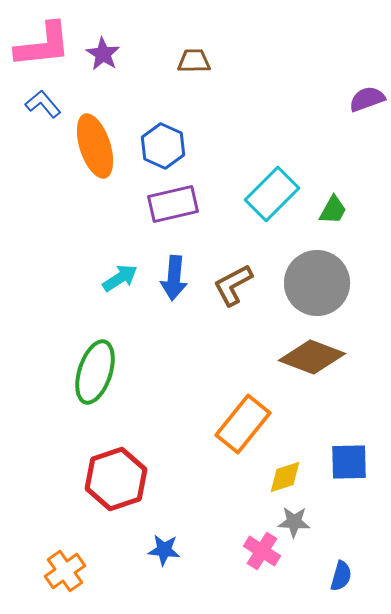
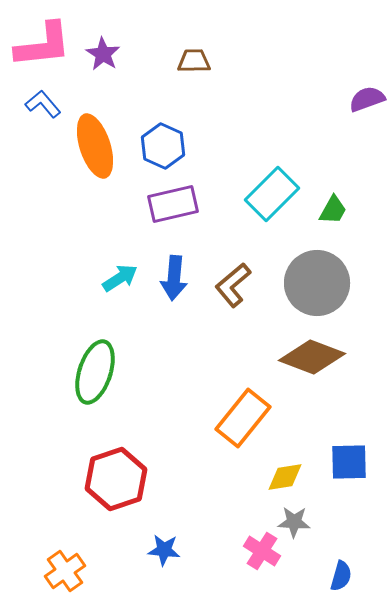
brown L-shape: rotated 12 degrees counterclockwise
orange rectangle: moved 6 px up
yellow diamond: rotated 9 degrees clockwise
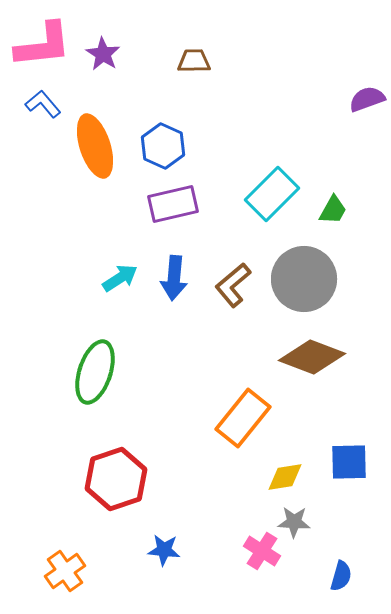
gray circle: moved 13 px left, 4 px up
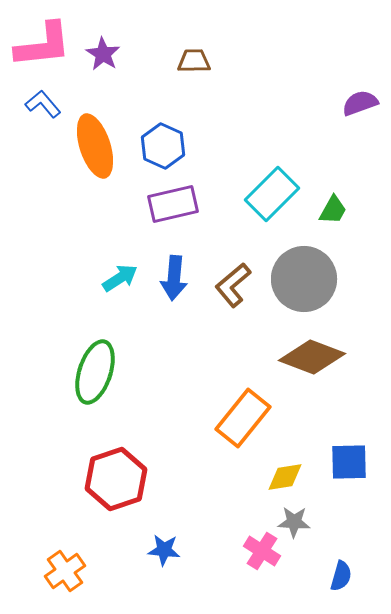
purple semicircle: moved 7 px left, 4 px down
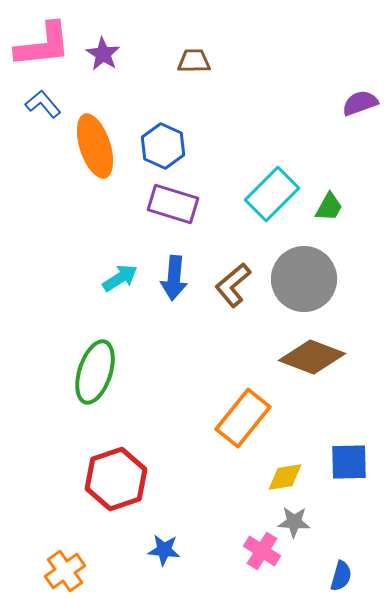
purple rectangle: rotated 30 degrees clockwise
green trapezoid: moved 4 px left, 3 px up
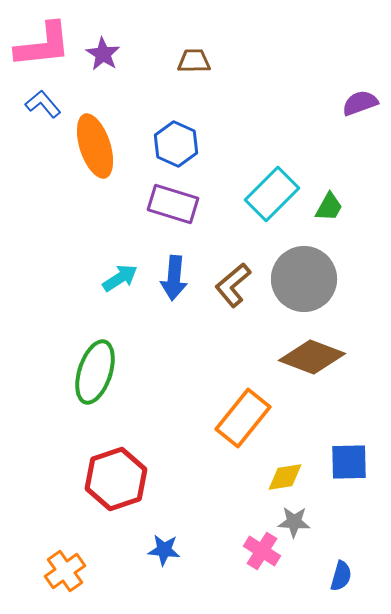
blue hexagon: moved 13 px right, 2 px up
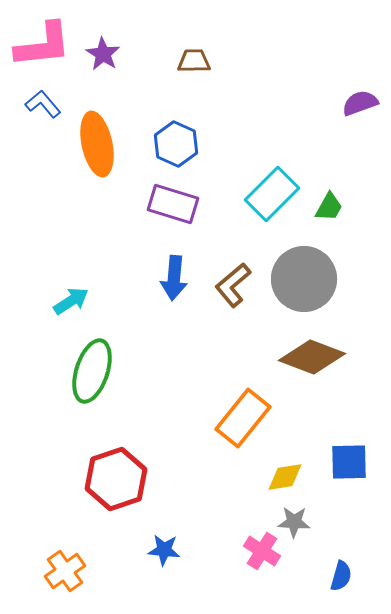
orange ellipse: moved 2 px right, 2 px up; rotated 6 degrees clockwise
cyan arrow: moved 49 px left, 23 px down
green ellipse: moved 3 px left, 1 px up
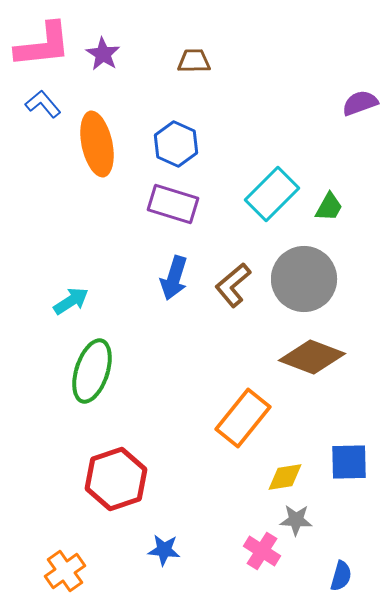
blue arrow: rotated 12 degrees clockwise
gray star: moved 2 px right, 2 px up
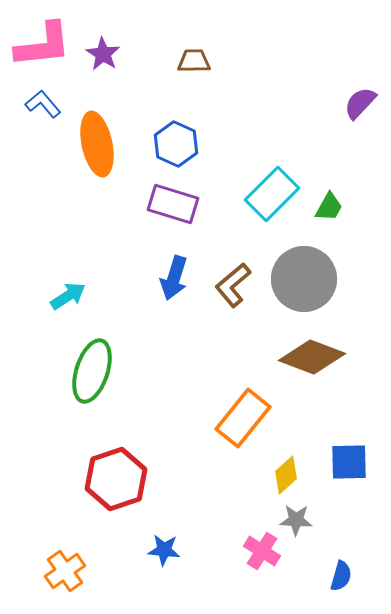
purple semicircle: rotated 27 degrees counterclockwise
cyan arrow: moved 3 px left, 5 px up
yellow diamond: moved 1 px right, 2 px up; rotated 33 degrees counterclockwise
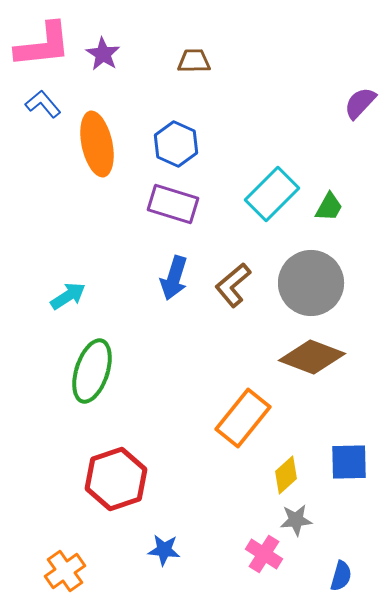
gray circle: moved 7 px right, 4 px down
gray star: rotated 8 degrees counterclockwise
pink cross: moved 2 px right, 3 px down
